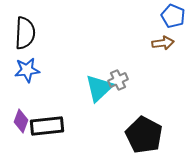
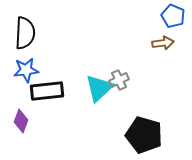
blue star: moved 1 px left
gray cross: moved 1 px right
black rectangle: moved 35 px up
black pentagon: rotated 12 degrees counterclockwise
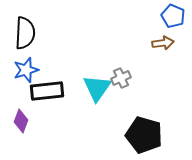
blue star: rotated 10 degrees counterclockwise
gray cross: moved 2 px right, 2 px up
cyan triangle: moved 2 px left; rotated 12 degrees counterclockwise
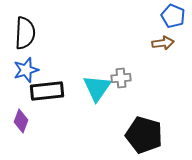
gray cross: rotated 18 degrees clockwise
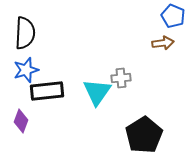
cyan triangle: moved 4 px down
black pentagon: rotated 24 degrees clockwise
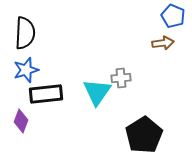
black rectangle: moved 1 px left, 3 px down
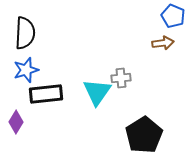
purple diamond: moved 5 px left, 1 px down; rotated 10 degrees clockwise
